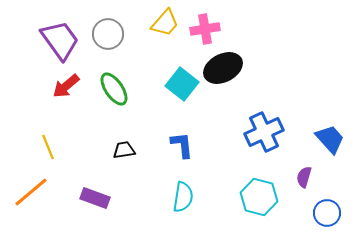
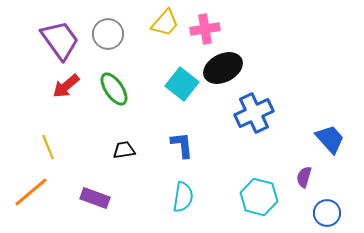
blue cross: moved 10 px left, 19 px up
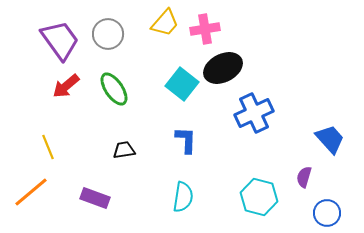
blue L-shape: moved 4 px right, 5 px up; rotated 8 degrees clockwise
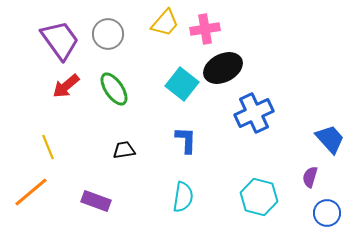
purple semicircle: moved 6 px right
purple rectangle: moved 1 px right, 3 px down
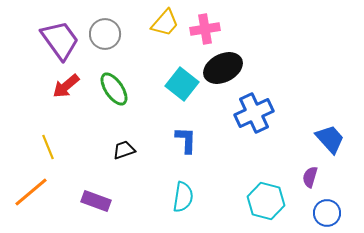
gray circle: moved 3 px left
black trapezoid: rotated 10 degrees counterclockwise
cyan hexagon: moved 7 px right, 4 px down
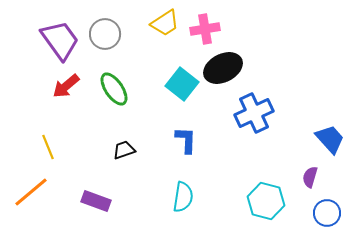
yellow trapezoid: rotated 16 degrees clockwise
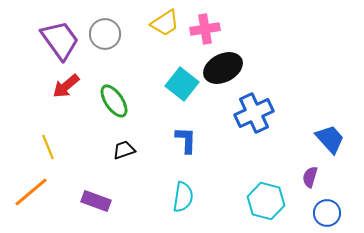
green ellipse: moved 12 px down
